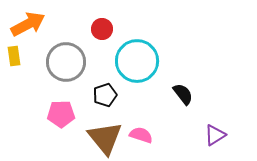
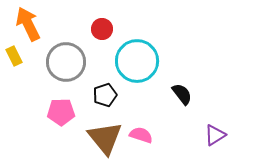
orange arrow: rotated 88 degrees counterclockwise
yellow rectangle: rotated 18 degrees counterclockwise
black semicircle: moved 1 px left
pink pentagon: moved 2 px up
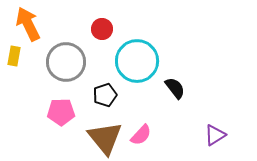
yellow rectangle: rotated 36 degrees clockwise
black semicircle: moved 7 px left, 6 px up
pink semicircle: rotated 115 degrees clockwise
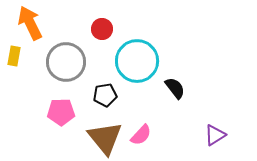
orange arrow: moved 2 px right, 1 px up
black pentagon: rotated 10 degrees clockwise
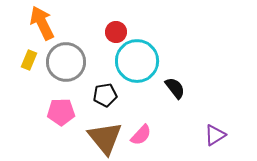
orange arrow: moved 12 px right
red circle: moved 14 px right, 3 px down
yellow rectangle: moved 15 px right, 4 px down; rotated 12 degrees clockwise
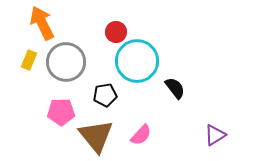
brown triangle: moved 9 px left, 2 px up
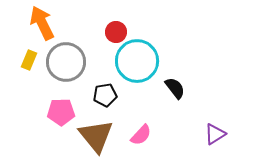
purple triangle: moved 1 px up
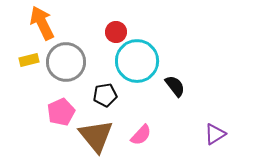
yellow rectangle: rotated 54 degrees clockwise
black semicircle: moved 2 px up
pink pentagon: rotated 24 degrees counterclockwise
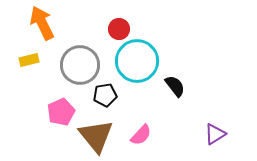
red circle: moved 3 px right, 3 px up
gray circle: moved 14 px right, 3 px down
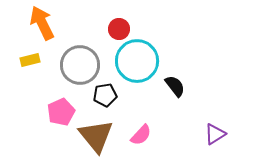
yellow rectangle: moved 1 px right
